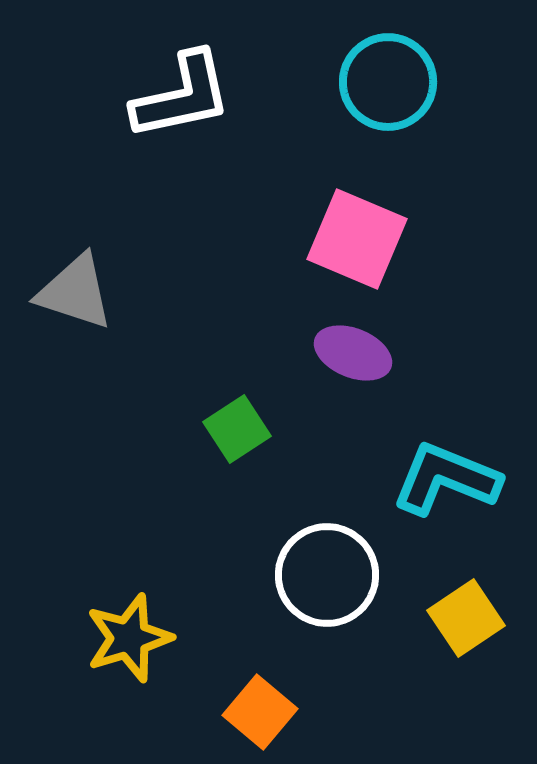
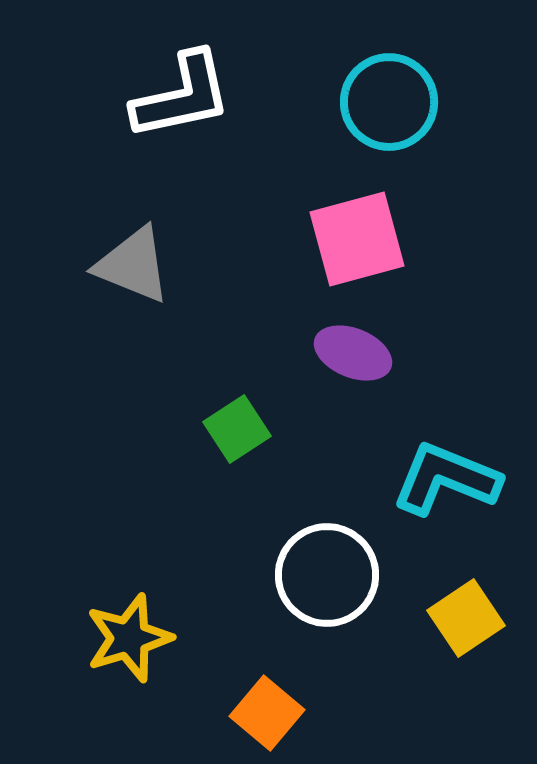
cyan circle: moved 1 px right, 20 px down
pink square: rotated 38 degrees counterclockwise
gray triangle: moved 58 px right, 27 px up; rotated 4 degrees clockwise
orange square: moved 7 px right, 1 px down
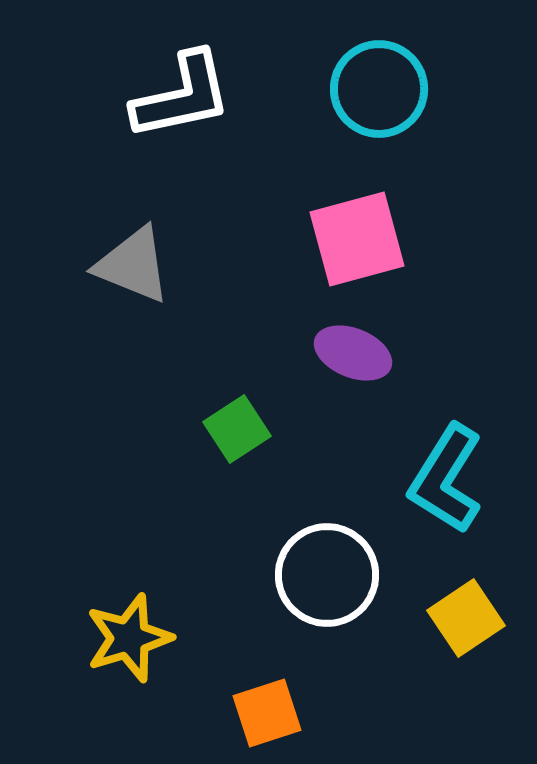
cyan circle: moved 10 px left, 13 px up
cyan L-shape: rotated 80 degrees counterclockwise
orange square: rotated 32 degrees clockwise
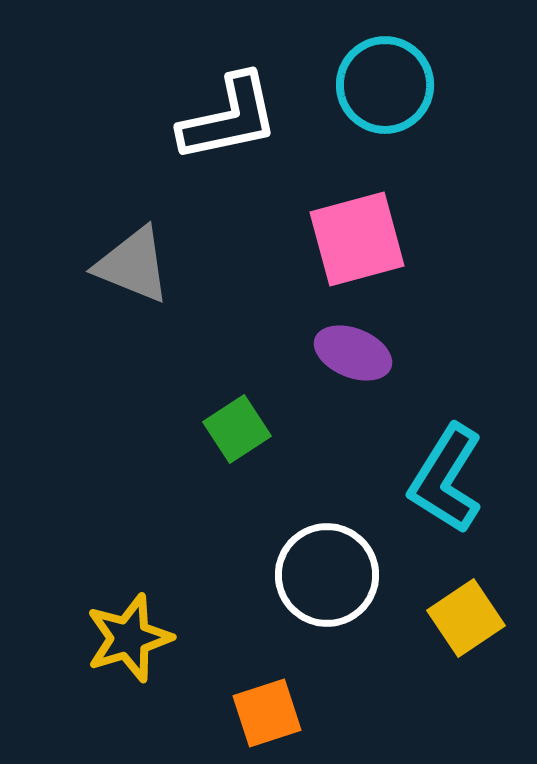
cyan circle: moved 6 px right, 4 px up
white L-shape: moved 47 px right, 22 px down
